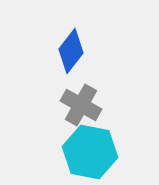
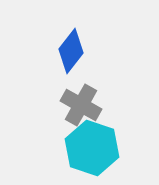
cyan hexagon: moved 2 px right, 4 px up; rotated 8 degrees clockwise
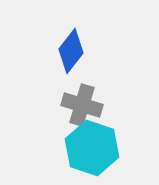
gray cross: moved 1 px right; rotated 12 degrees counterclockwise
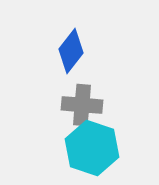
gray cross: rotated 12 degrees counterclockwise
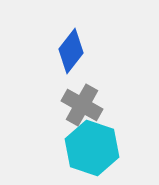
gray cross: rotated 24 degrees clockwise
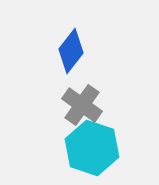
gray cross: rotated 6 degrees clockwise
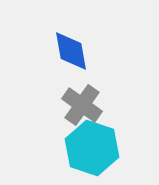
blue diamond: rotated 48 degrees counterclockwise
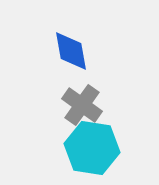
cyan hexagon: rotated 10 degrees counterclockwise
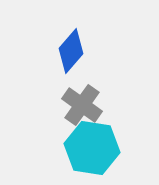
blue diamond: rotated 51 degrees clockwise
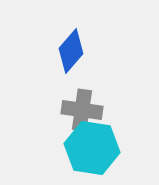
gray cross: moved 5 px down; rotated 27 degrees counterclockwise
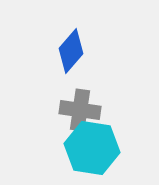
gray cross: moved 2 px left
